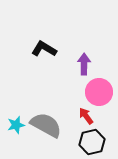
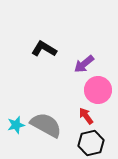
purple arrow: rotated 130 degrees counterclockwise
pink circle: moved 1 px left, 2 px up
black hexagon: moved 1 px left, 1 px down
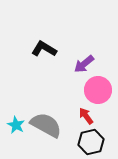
cyan star: rotated 30 degrees counterclockwise
black hexagon: moved 1 px up
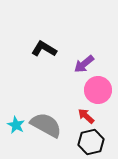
red arrow: rotated 12 degrees counterclockwise
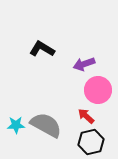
black L-shape: moved 2 px left
purple arrow: rotated 20 degrees clockwise
cyan star: rotated 30 degrees counterclockwise
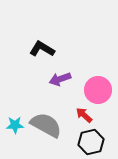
purple arrow: moved 24 px left, 15 px down
red arrow: moved 2 px left, 1 px up
cyan star: moved 1 px left
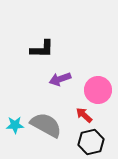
black L-shape: rotated 150 degrees clockwise
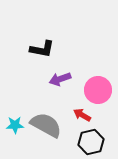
black L-shape: rotated 10 degrees clockwise
red arrow: moved 2 px left; rotated 12 degrees counterclockwise
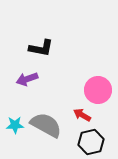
black L-shape: moved 1 px left, 1 px up
purple arrow: moved 33 px left
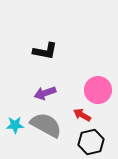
black L-shape: moved 4 px right, 3 px down
purple arrow: moved 18 px right, 14 px down
